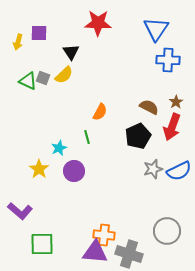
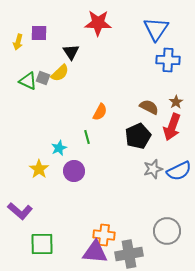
yellow semicircle: moved 4 px left, 2 px up
gray cross: rotated 28 degrees counterclockwise
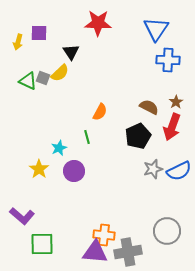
purple L-shape: moved 2 px right, 5 px down
gray cross: moved 1 px left, 2 px up
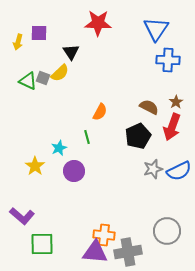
yellow star: moved 4 px left, 3 px up
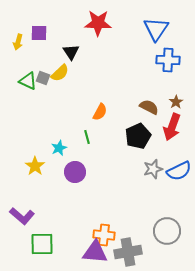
purple circle: moved 1 px right, 1 px down
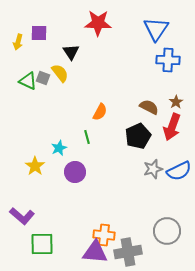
yellow semicircle: rotated 84 degrees counterclockwise
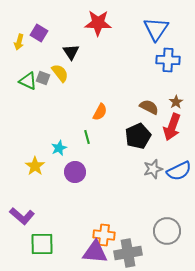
purple square: rotated 30 degrees clockwise
yellow arrow: moved 1 px right
gray cross: moved 1 px down
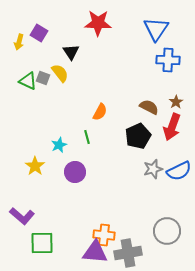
cyan star: moved 3 px up
green square: moved 1 px up
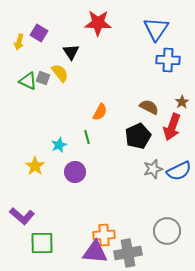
brown star: moved 6 px right
orange cross: rotated 10 degrees counterclockwise
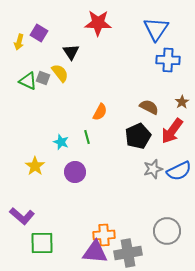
red arrow: moved 4 px down; rotated 16 degrees clockwise
cyan star: moved 2 px right, 3 px up; rotated 28 degrees counterclockwise
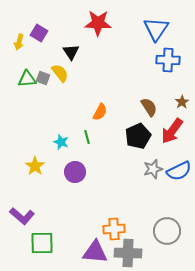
green triangle: moved 1 px left, 2 px up; rotated 30 degrees counterclockwise
brown semicircle: rotated 30 degrees clockwise
orange cross: moved 10 px right, 6 px up
gray cross: rotated 12 degrees clockwise
